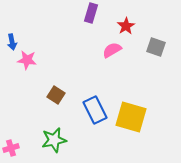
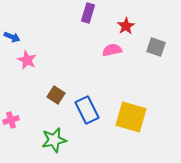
purple rectangle: moved 3 px left
blue arrow: moved 5 px up; rotated 56 degrees counterclockwise
pink semicircle: rotated 18 degrees clockwise
pink star: rotated 18 degrees clockwise
blue rectangle: moved 8 px left
pink cross: moved 28 px up
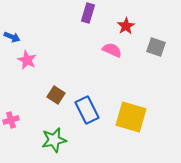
pink semicircle: rotated 36 degrees clockwise
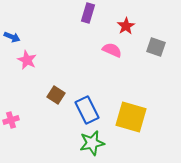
green star: moved 38 px right, 3 px down
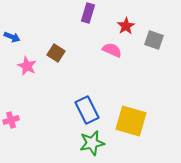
gray square: moved 2 px left, 7 px up
pink star: moved 6 px down
brown square: moved 42 px up
yellow square: moved 4 px down
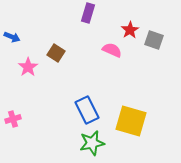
red star: moved 4 px right, 4 px down
pink star: moved 1 px right, 1 px down; rotated 12 degrees clockwise
pink cross: moved 2 px right, 1 px up
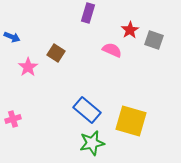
blue rectangle: rotated 24 degrees counterclockwise
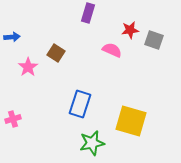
red star: rotated 24 degrees clockwise
blue arrow: rotated 28 degrees counterclockwise
blue rectangle: moved 7 px left, 6 px up; rotated 68 degrees clockwise
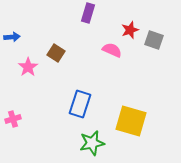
red star: rotated 12 degrees counterclockwise
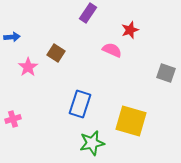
purple rectangle: rotated 18 degrees clockwise
gray square: moved 12 px right, 33 px down
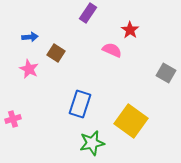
red star: rotated 18 degrees counterclockwise
blue arrow: moved 18 px right
pink star: moved 1 px right, 2 px down; rotated 12 degrees counterclockwise
gray square: rotated 12 degrees clockwise
yellow square: rotated 20 degrees clockwise
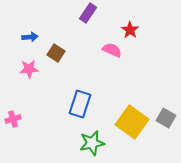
pink star: rotated 30 degrees counterclockwise
gray square: moved 45 px down
yellow square: moved 1 px right, 1 px down
